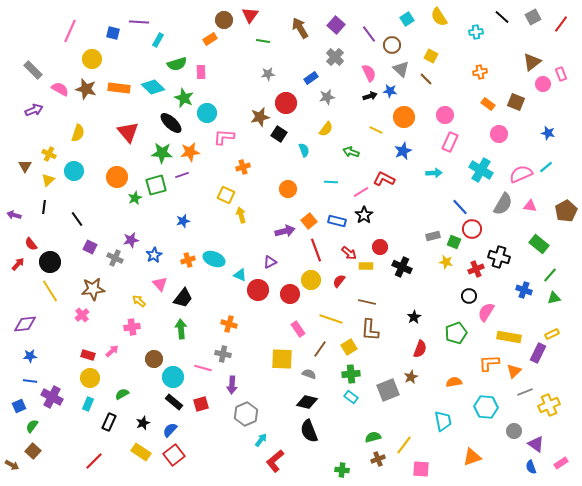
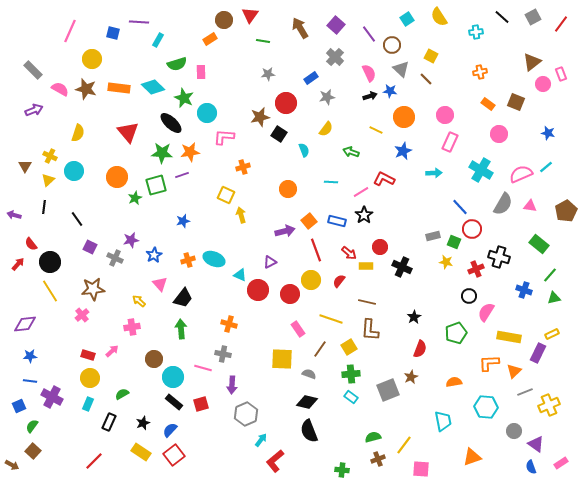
yellow cross at (49, 154): moved 1 px right, 2 px down
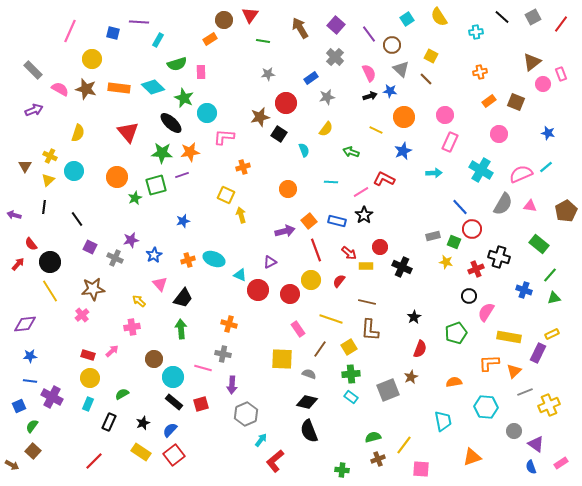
orange rectangle at (488, 104): moved 1 px right, 3 px up; rotated 72 degrees counterclockwise
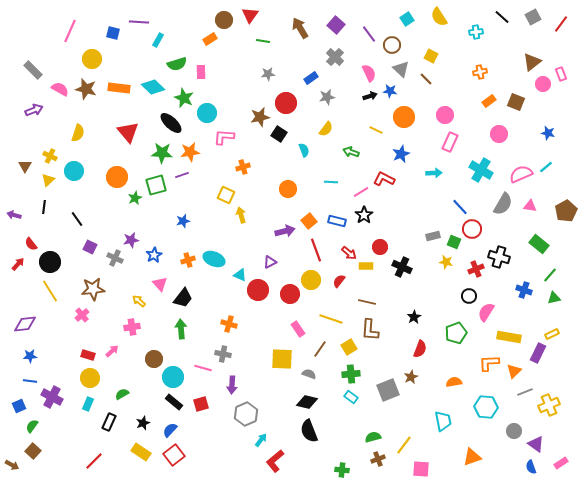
blue star at (403, 151): moved 2 px left, 3 px down
